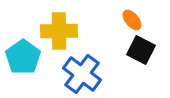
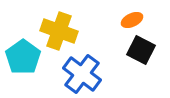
orange ellipse: rotated 75 degrees counterclockwise
yellow cross: rotated 21 degrees clockwise
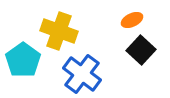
black square: rotated 16 degrees clockwise
cyan pentagon: moved 3 px down
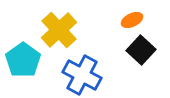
yellow cross: moved 1 px up; rotated 27 degrees clockwise
blue cross: moved 1 px down; rotated 9 degrees counterclockwise
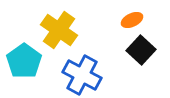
yellow cross: rotated 12 degrees counterclockwise
cyan pentagon: moved 1 px right, 1 px down
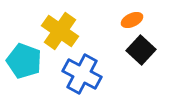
yellow cross: moved 1 px right, 1 px down
cyan pentagon: rotated 16 degrees counterclockwise
blue cross: moved 1 px up
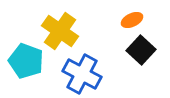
cyan pentagon: moved 2 px right
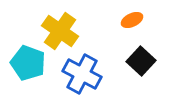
black square: moved 11 px down
cyan pentagon: moved 2 px right, 2 px down
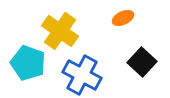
orange ellipse: moved 9 px left, 2 px up
black square: moved 1 px right, 1 px down
blue cross: moved 1 px down
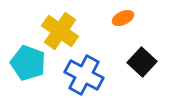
blue cross: moved 2 px right
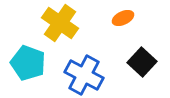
yellow cross: moved 8 px up
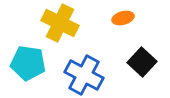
orange ellipse: rotated 10 degrees clockwise
yellow cross: rotated 9 degrees counterclockwise
cyan pentagon: rotated 12 degrees counterclockwise
